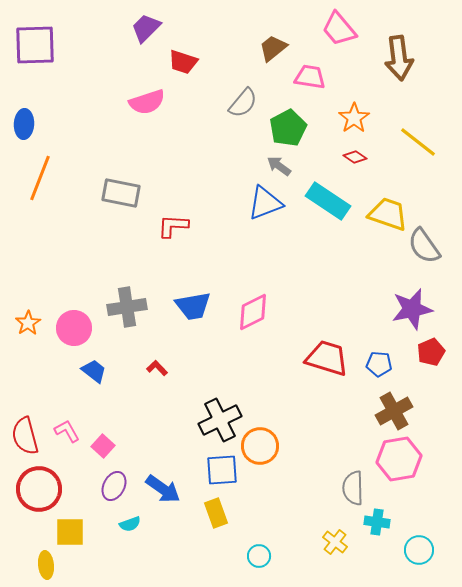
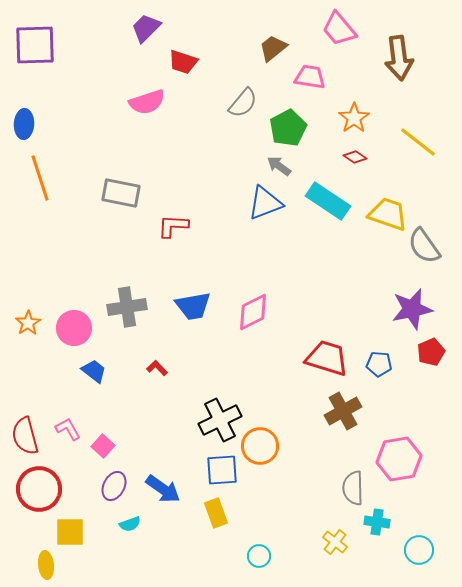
orange line at (40, 178): rotated 39 degrees counterclockwise
brown cross at (394, 411): moved 51 px left
pink L-shape at (67, 431): moved 1 px right, 2 px up
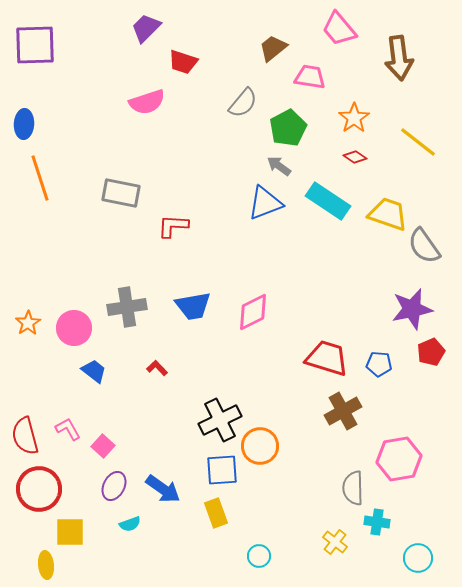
cyan circle at (419, 550): moved 1 px left, 8 px down
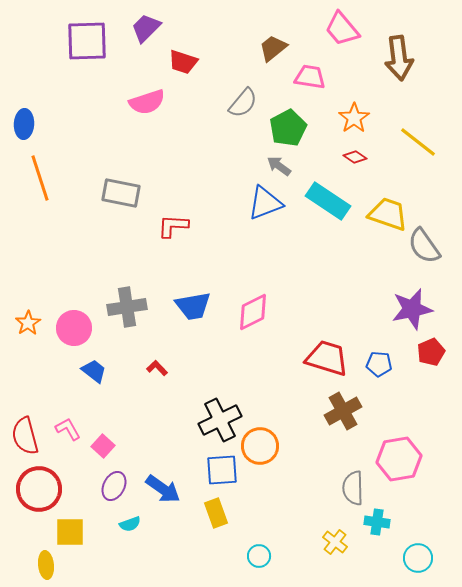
pink trapezoid at (339, 29): moved 3 px right
purple square at (35, 45): moved 52 px right, 4 px up
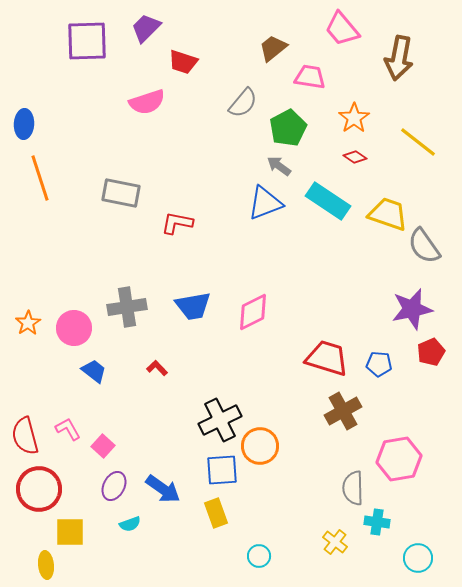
brown arrow at (399, 58): rotated 18 degrees clockwise
red L-shape at (173, 226): moved 4 px right, 3 px up; rotated 8 degrees clockwise
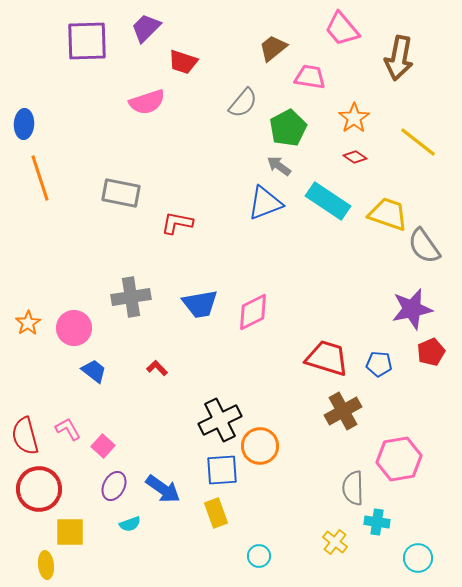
blue trapezoid at (193, 306): moved 7 px right, 2 px up
gray cross at (127, 307): moved 4 px right, 10 px up
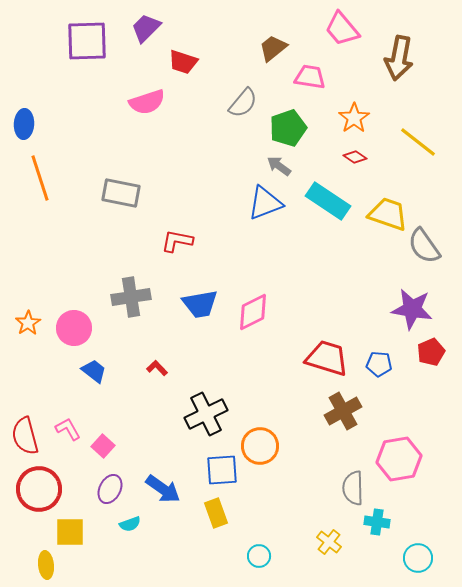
green pentagon at (288, 128): rotated 9 degrees clockwise
red L-shape at (177, 223): moved 18 px down
purple star at (412, 309): rotated 21 degrees clockwise
black cross at (220, 420): moved 14 px left, 6 px up
purple ellipse at (114, 486): moved 4 px left, 3 px down
yellow cross at (335, 542): moved 6 px left
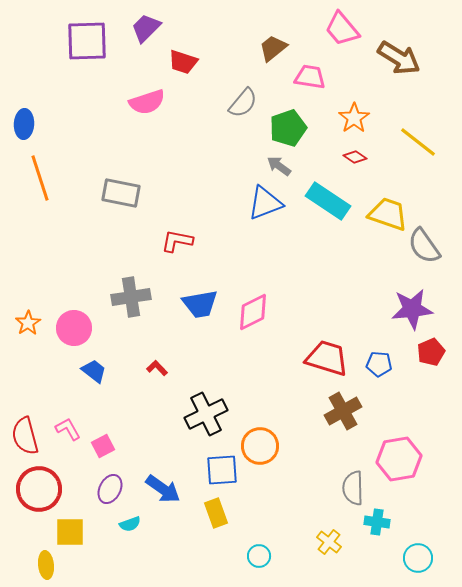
brown arrow at (399, 58): rotated 69 degrees counterclockwise
purple star at (412, 309): rotated 15 degrees counterclockwise
pink square at (103, 446): rotated 20 degrees clockwise
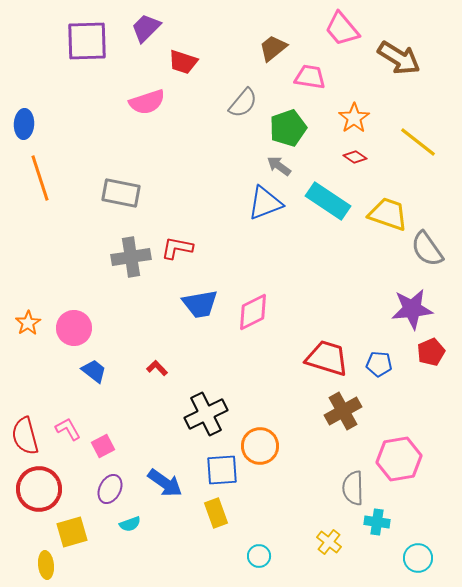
red L-shape at (177, 241): moved 7 px down
gray semicircle at (424, 246): moved 3 px right, 3 px down
gray cross at (131, 297): moved 40 px up
blue arrow at (163, 489): moved 2 px right, 6 px up
yellow square at (70, 532): moved 2 px right; rotated 16 degrees counterclockwise
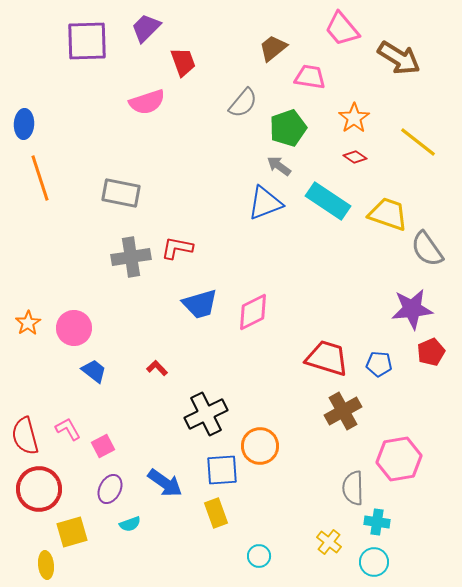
red trapezoid at (183, 62): rotated 128 degrees counterclockwise
blue trapezoid at (200, 304): rotated 6 degrees counterclockwise
cyan circle at (418, 558): moved 44 px left, 4 px down
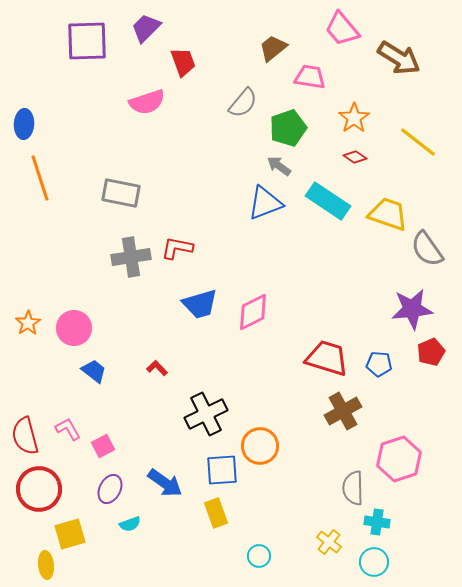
pink hexagon at (399, 459): rotated 9 degrees counterclockwise
yellow square at (72, 532): moved 2 px left, 2 px down
